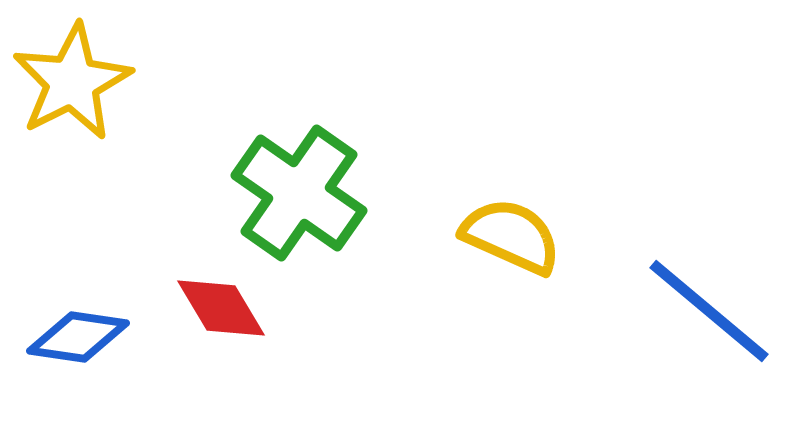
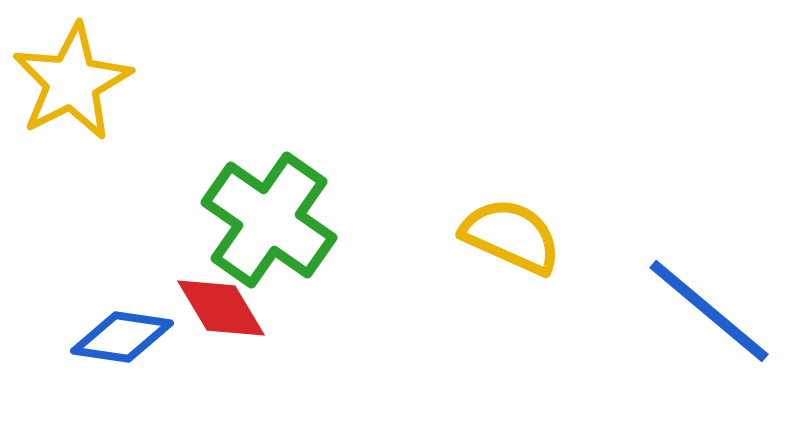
green cross: moved 30 px left, 27 px down
blue diamond: moved 44 px right
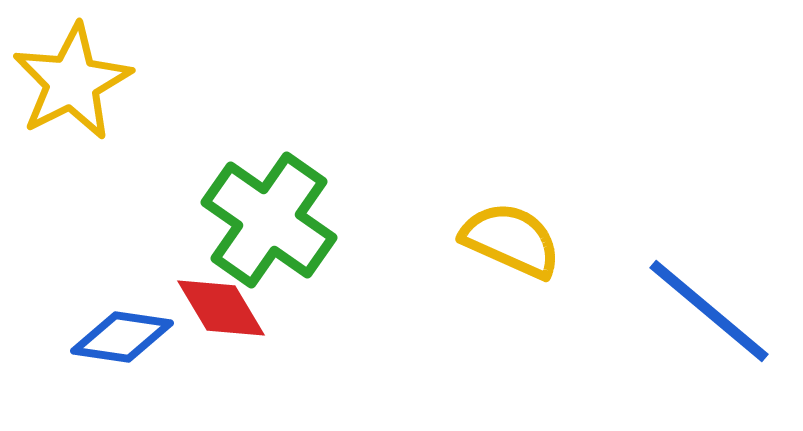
yellow semicircle: moved 4 px down
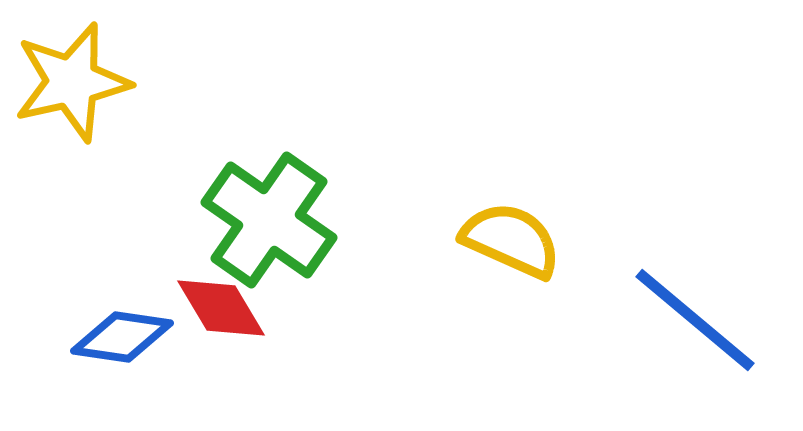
yellow star: rotated 14 degrees clockwise
blue line: moved 14 px left, 9 px down
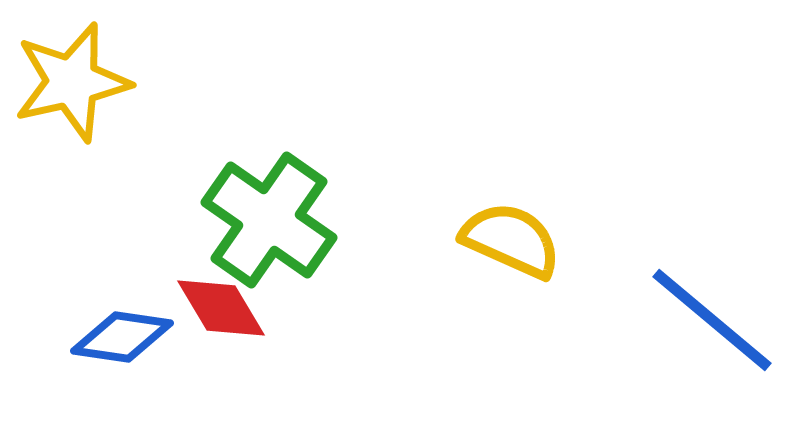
blue line: moved 17 px right
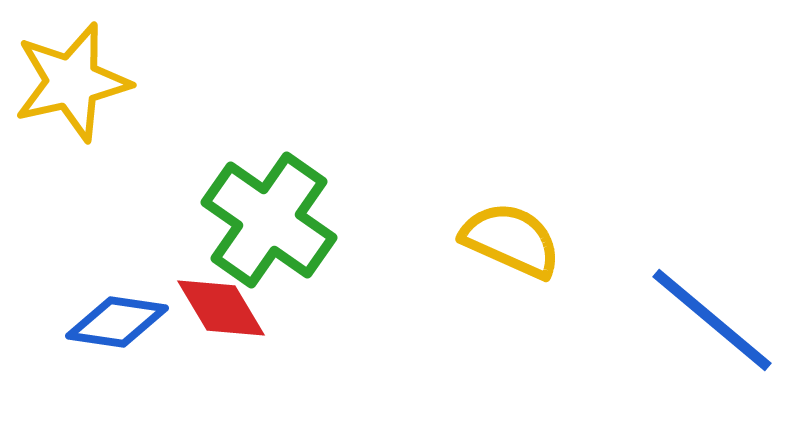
blue diamond: moved 5 px left, 15 px up
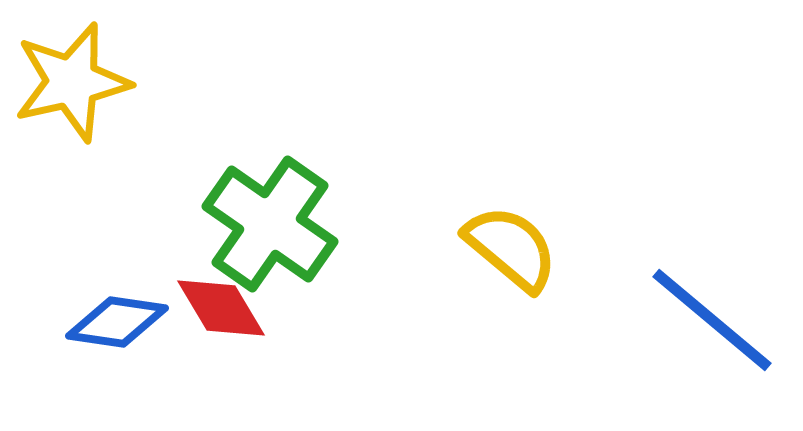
green cross: moved 1 px right, 4 px down
yellow semicircle: moved 8 px down; rotated 16 degrees clockwise
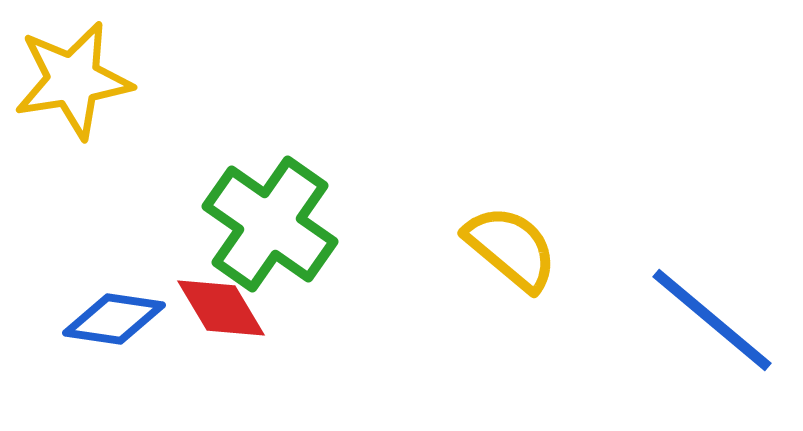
yellow star: moved 1 px right, 2 px up; rotated 4 degrees clockwise
blue diamond: moved 3 px left, 3 px up
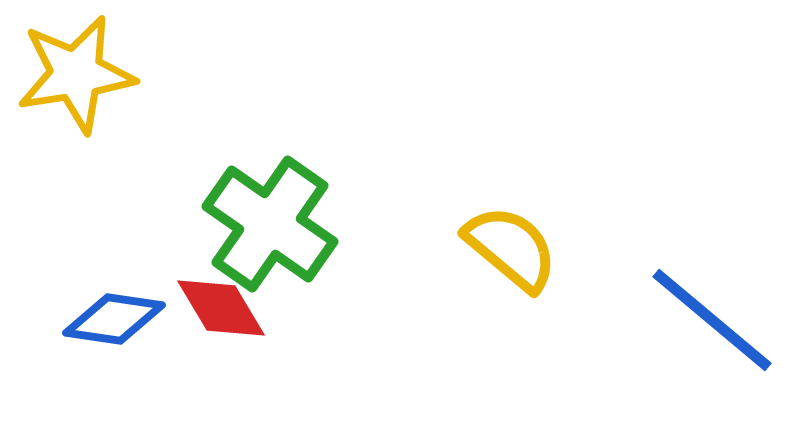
yellow star: moved 3 px right, 6 px up
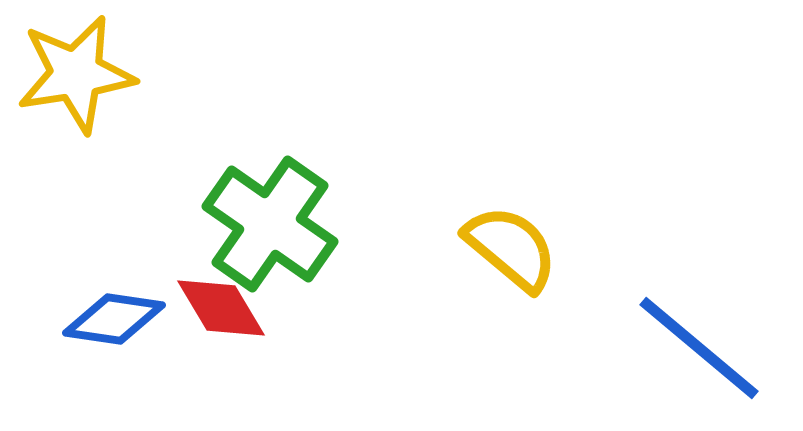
blue line: moved 13 px left, 28 px down
